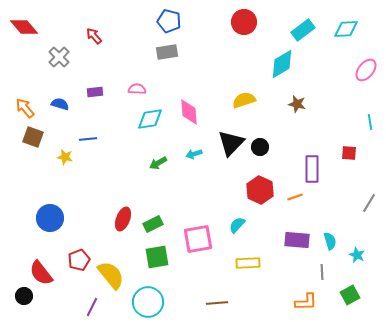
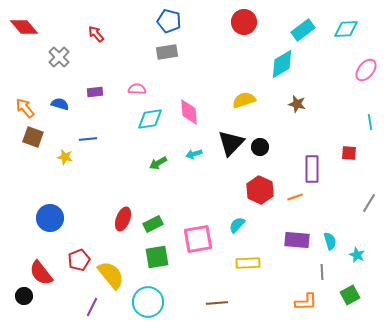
red arrow at (94, 36): moved 2 px right, 2 px up
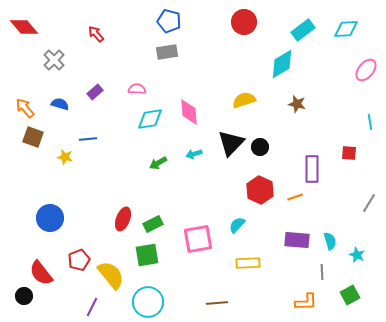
gray cross at (59, 57): moved 5 px left, 3 px down
purple rectangle at (95, 92): rotated 35 degrees counterclockwise
green square at (157, 257): moved 10 px left, 2 px up
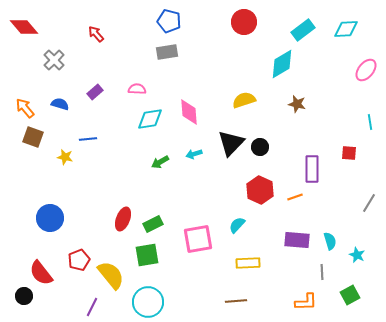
green arrow at (158, 163): moved 2 px right, 1 px up
brown line at (217, 303): moved 19 px right, 2 px up
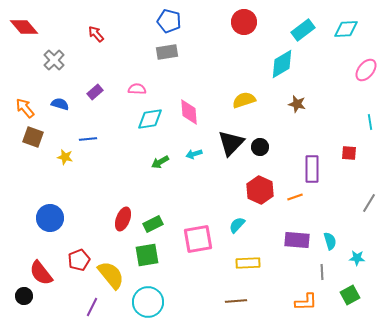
cyan star at (357, 255): moved 3 px down; rotated 21 degrees counterclockwise
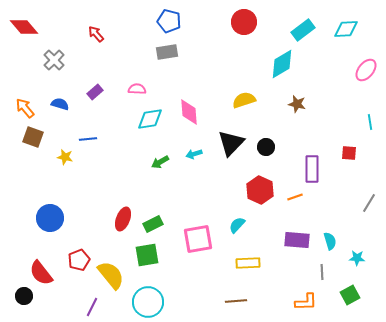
black circle at (260, 147): moved 6 px right
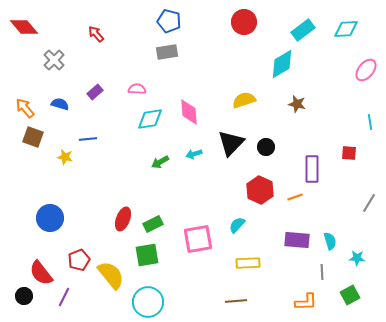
purple line at (92, 307): moved 28 px left, 10 px up
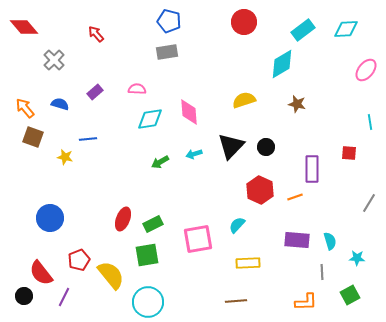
black triangle at (231, 143): moved 3 px down
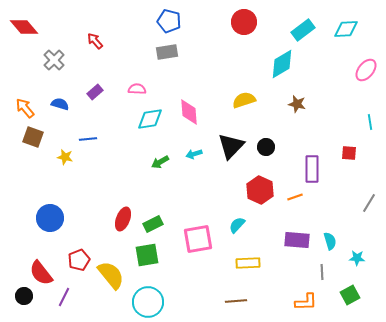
red arrow at (96, 34): moved 1 px left, 7 px down
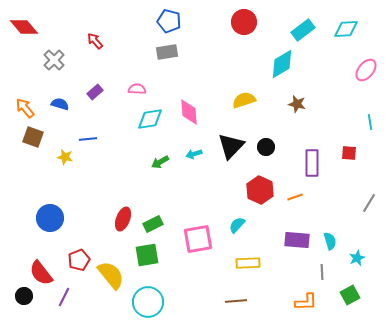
purple rectangle at (312, 169): moved 6 px up
cyan star at (357, 258): rotated 28 degrees counterclockwise
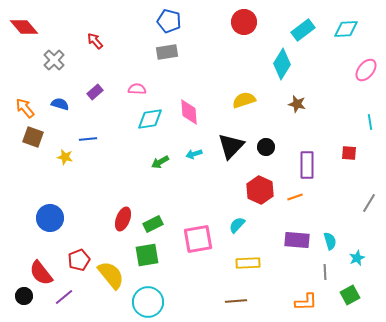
cyan diamond at (282, 64): rotated 28 degrees counterclockwise
purple rectangle at (312, 163): moved 5 px left, 2 px down
gray line at (322, 272): moved 3 px right
purple line at (64, 297): rotated 24 degrees clockwise
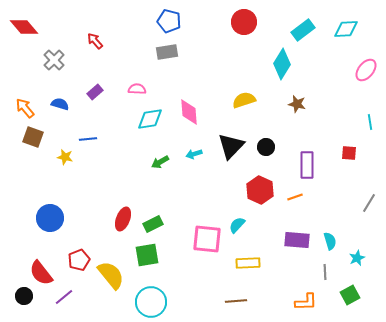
pink square at (198, 239): moved 9 px right; rotated 16 degrees clockwise
cyan circle at (148, 302): moved 3 px right
